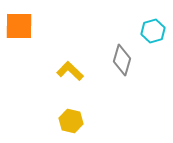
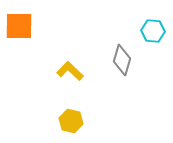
cyan hexagon: rotated 20 degrees clockwise
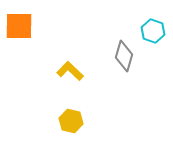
cyan hexagon: rotated 15 degrees clockwise
gray diamond: moved 2 px right, 4 px up
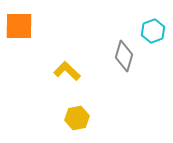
cyan hexagon: rotated 20 degrees clockwise
yellow L-shape: moved 3 px left
yellow hexagon: moved 6 px right, 3 px up; rotated 25 degrees counterclockwise
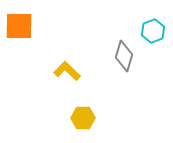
yellow hexagon: moved 6 px right; rotated 10 degrees clockwise
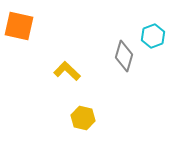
orange square: rotated 12 degrees clockwise
cyan hexagon: moved 5 px down
yellow hexagon: rotated 15 degrees clockwise
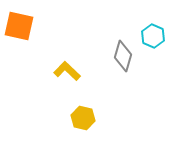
cyan hexagon: rotated 15 degrees counterclockwise
gray diamond: moved 1 px left
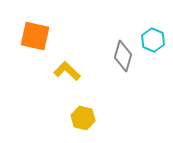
orange square: moved 16 px right, 10 px down
cyan hexagon: moved 4 px down
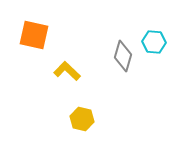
orange square: moved 1 px left, 1 px up
cyan hexagon: moved 1 px right, 2 px down; rotated 20 degrees counterclockwise
yellow hexagon: moved 1 px left, 1 px down
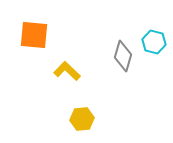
orange square: rotated 8 degrees counterclockwise
cyan hexagon: rotated 10 degrees clockwise
yellow hexagon: rotated 20 degrees counterclockwise
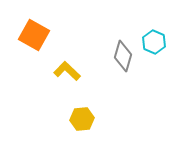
orange square: rotated 24 degrees clockwise
cyan hexagon: rotated 10 degrees clockwise
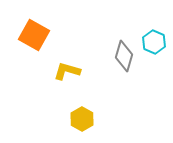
gray diamond: moved 1 px right
yellow L-shape: rotated 28 degrees counterclockwise
yellow hexagon: rotated 25 degrees counterclockwise
